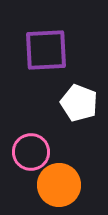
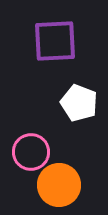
purple square: moved 9 px right, 9 px up
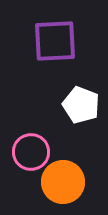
white pentagon: moved 2 px right, 2 px down
orange circle: moved 4 px right, 3 px up
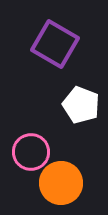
purple square: moved 3 px down; rotated 33 degrees clockwise
orange circle: moved 2 px left, 1 px down
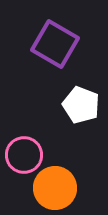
pink circle: moved 7 px left, 3 px down
orange circle: moved 6 px left, 5 px down
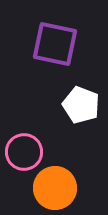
purple square: rotated 18 degrees counterclockwise
pink circle: moved 3 px up
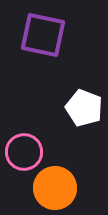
purple square: moved 12 px left, 9 px up
white pentagon: moved 3 px right, 3 px down
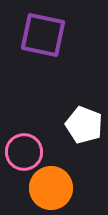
white pentagon: moved 17 px down
orange circle: moved 4 px left
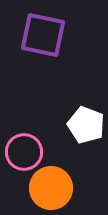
white pentagon: moved 2 px right
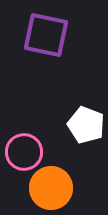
purple square: moved 3 px right
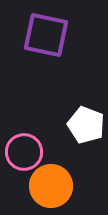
orange circle: moved 2 px up
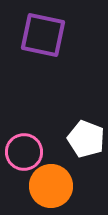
purple square: moved 3 px left
white pentagon: moved 14 px down
